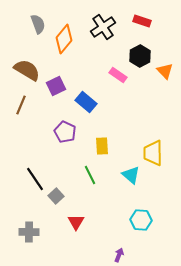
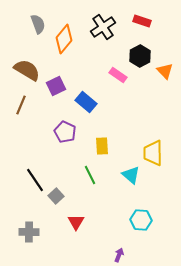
black line: moved 1 px down
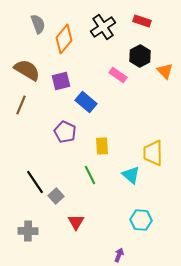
purple square: moved 5 px right, 5 px up; rotated 12 degrees clockwise
black line: moved 2 px down
gray cross: moved 1 px left, 1 px up
